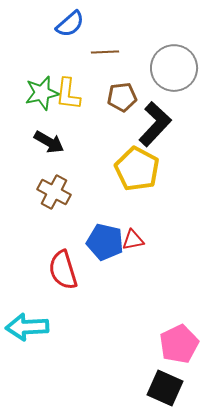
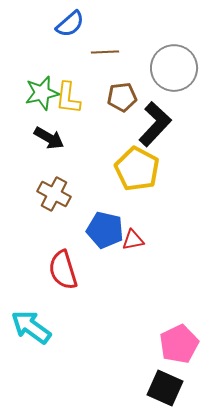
yellow L-shape: moved 4 px down
black arrow: moved 4 px up
brown cross: moved 2 px down
blue pentagon: moved 12 px up
cyan arrow: moved 4 px right; rotated 39 degrees clockwise
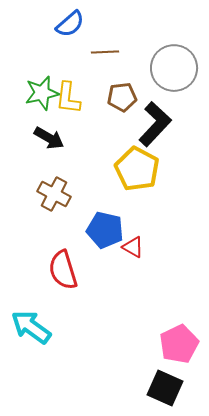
red triangle: moved 7 px down; rotated 40 degrees clockwise
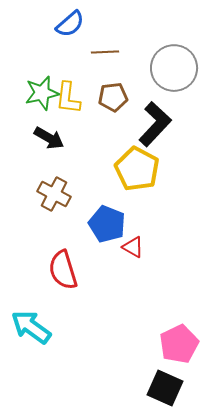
brown pentagon: moved 9 px left
blue pentagon: moved 2 px right, 6 px up; rotated 9 degrees clockwise
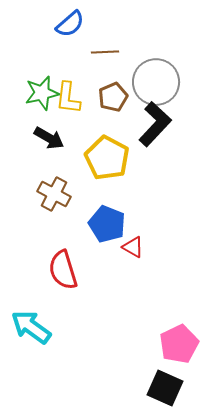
gray circle: moved 18 px left, 14 px down
brown pentagon: rotated 16 degrees counterclockwise
yellow pentagon: moved 30 px left, 11 px up
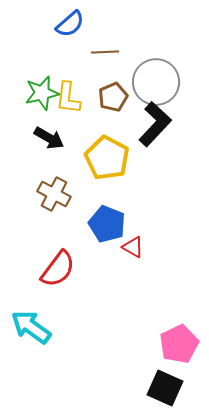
red semicircle: moved 5 px left, 1 px up; rotated 126 degrees counterclockwise
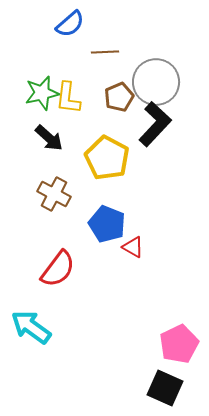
brown pentagon: moved 6 px right
black arrow: rotated 12 degrees clockwise
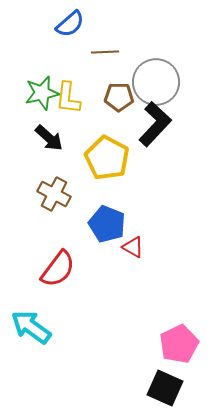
brown pentagon: rotated 24 degrees clockwise
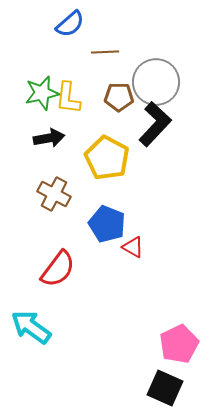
black arrow: rotated 52 degrees counterclockwise
